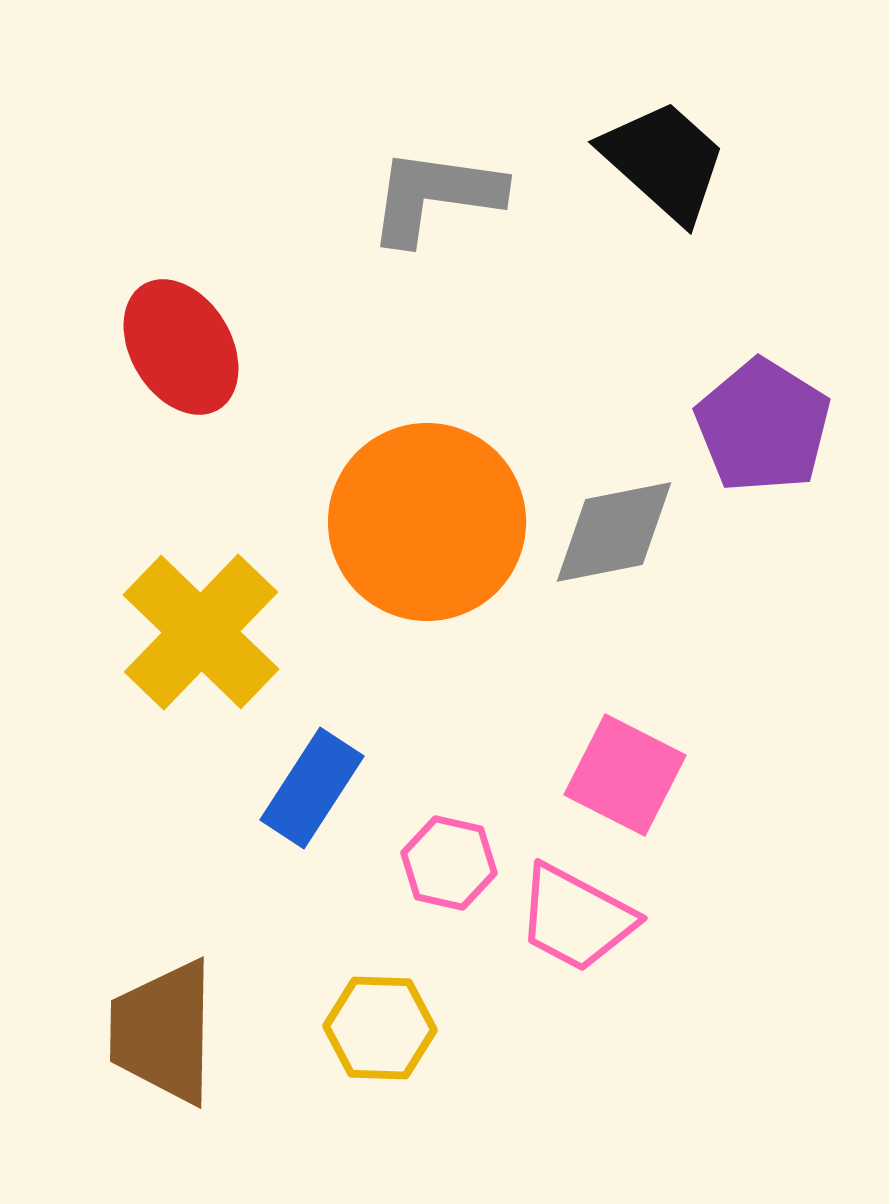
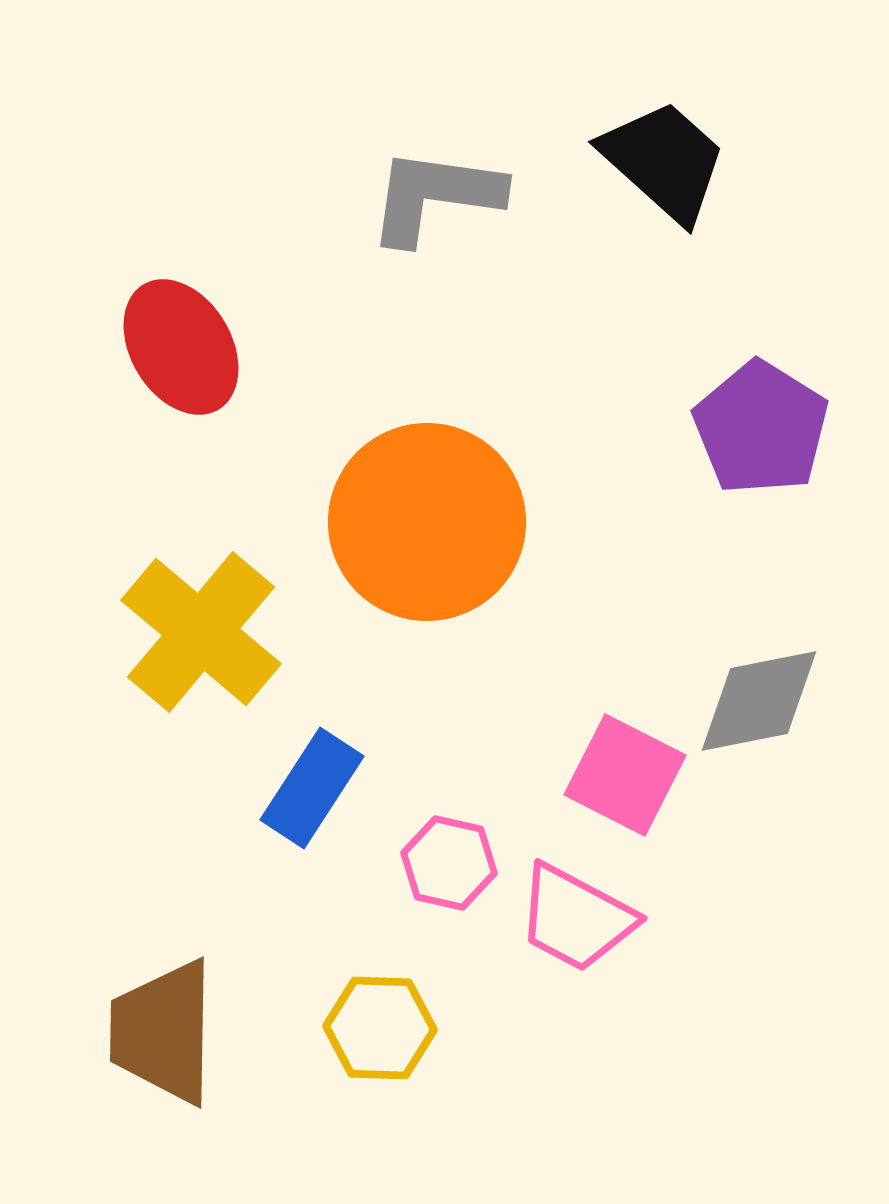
purple pentagon: moved 2 px left, 2 px down
gray diamond: moved 145 px right, 169 px down
yellow cross: rotated 4 degrees counterclockwise
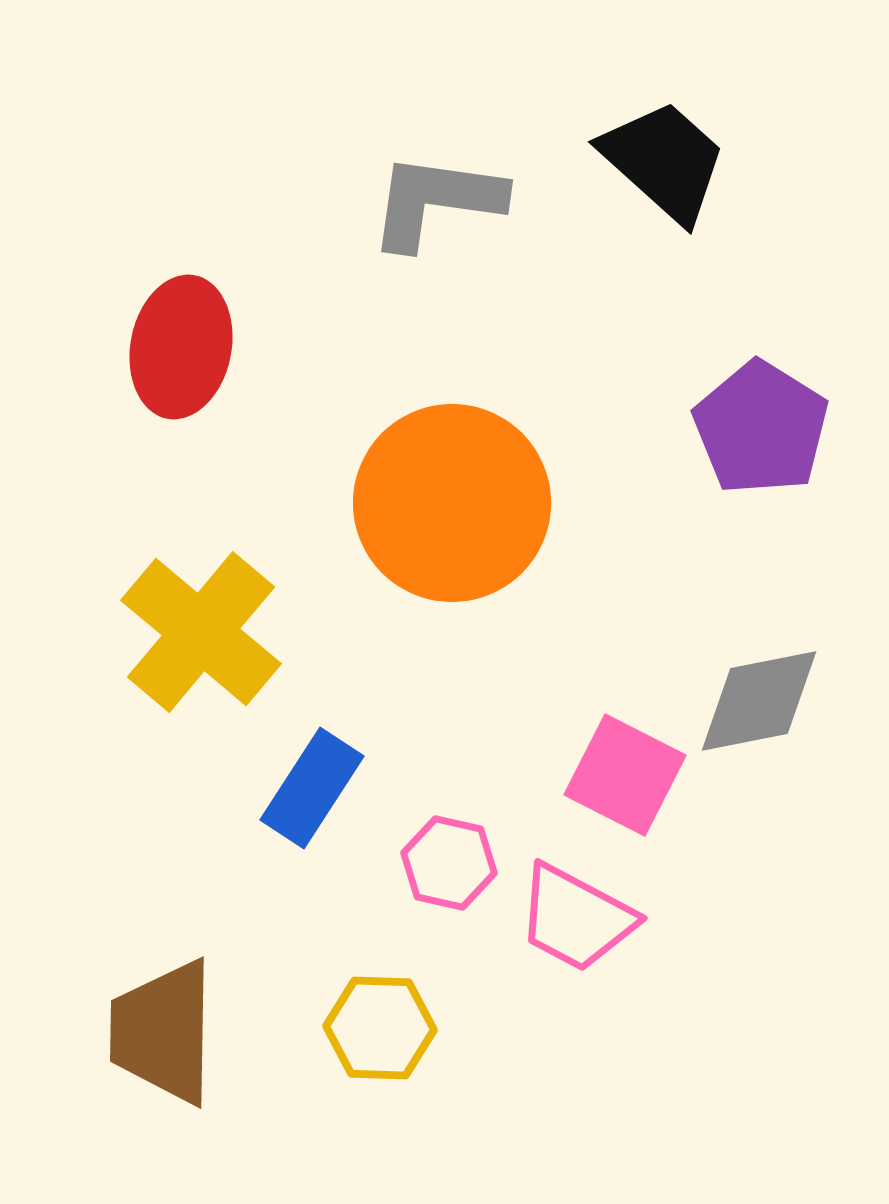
gray L-shape: moved 1 px right, 5 px down
red ellipse: rotated 42 degrees clockwise
orange circle: moved 25 px right, 19 px up
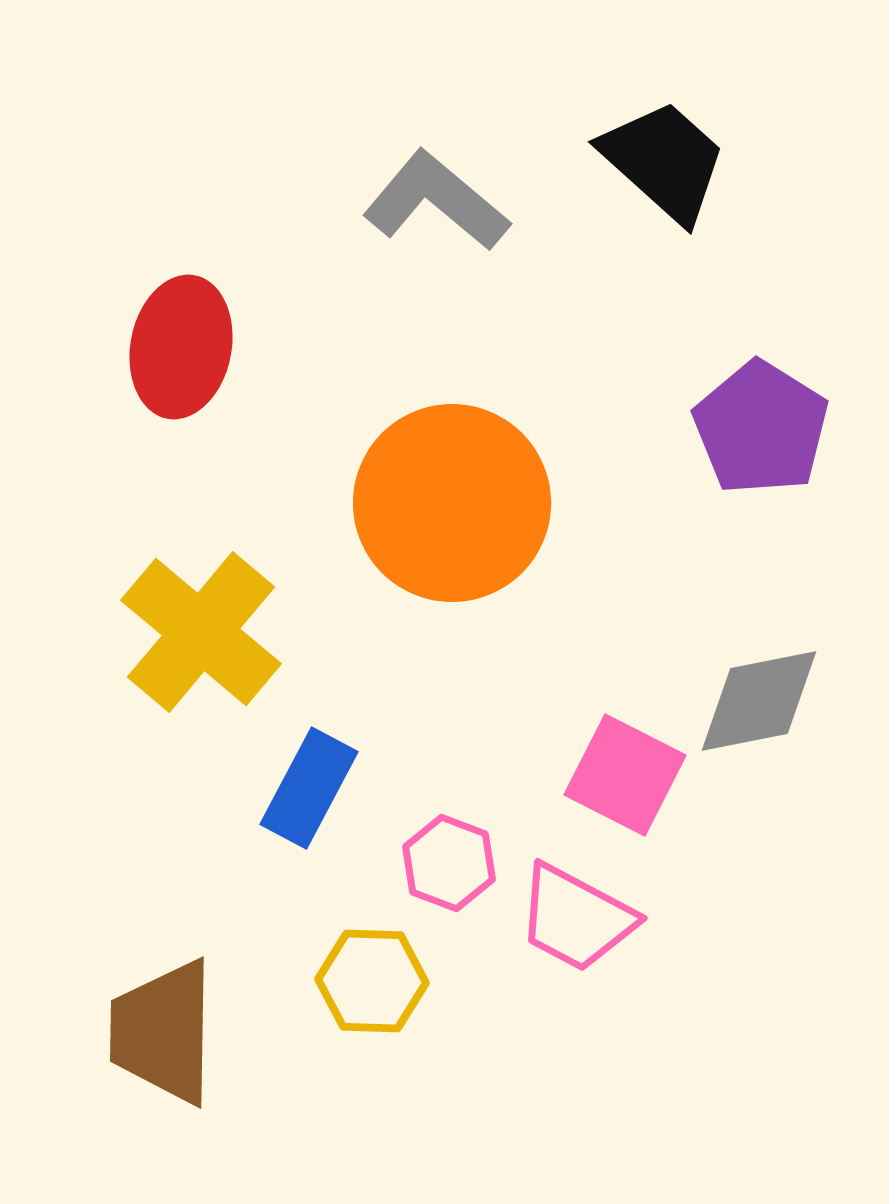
gray L-shape: rotated 32 degrees clockwise
blue rectangle: moved 3 px left; rotated 5 degrees counterclockwise
pink hexagon: rotated 8 degrees clockwise
yellow hexagon: moved 8 px left, 47 px up
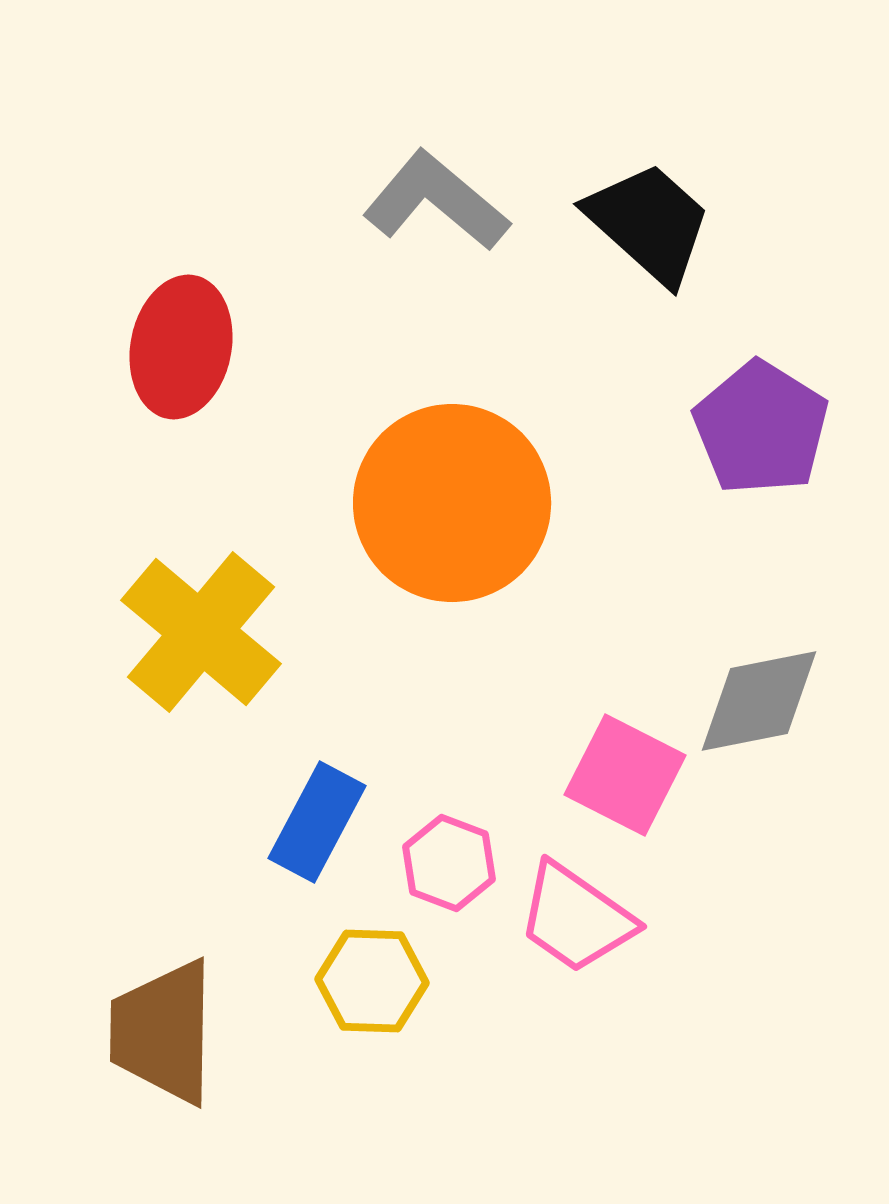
black trapezoid: moved 15 px left, 62 px down
blue rectangle: moved 8 px right, 34 px down
pink trapezoid: rotated 7 degrees clockwise
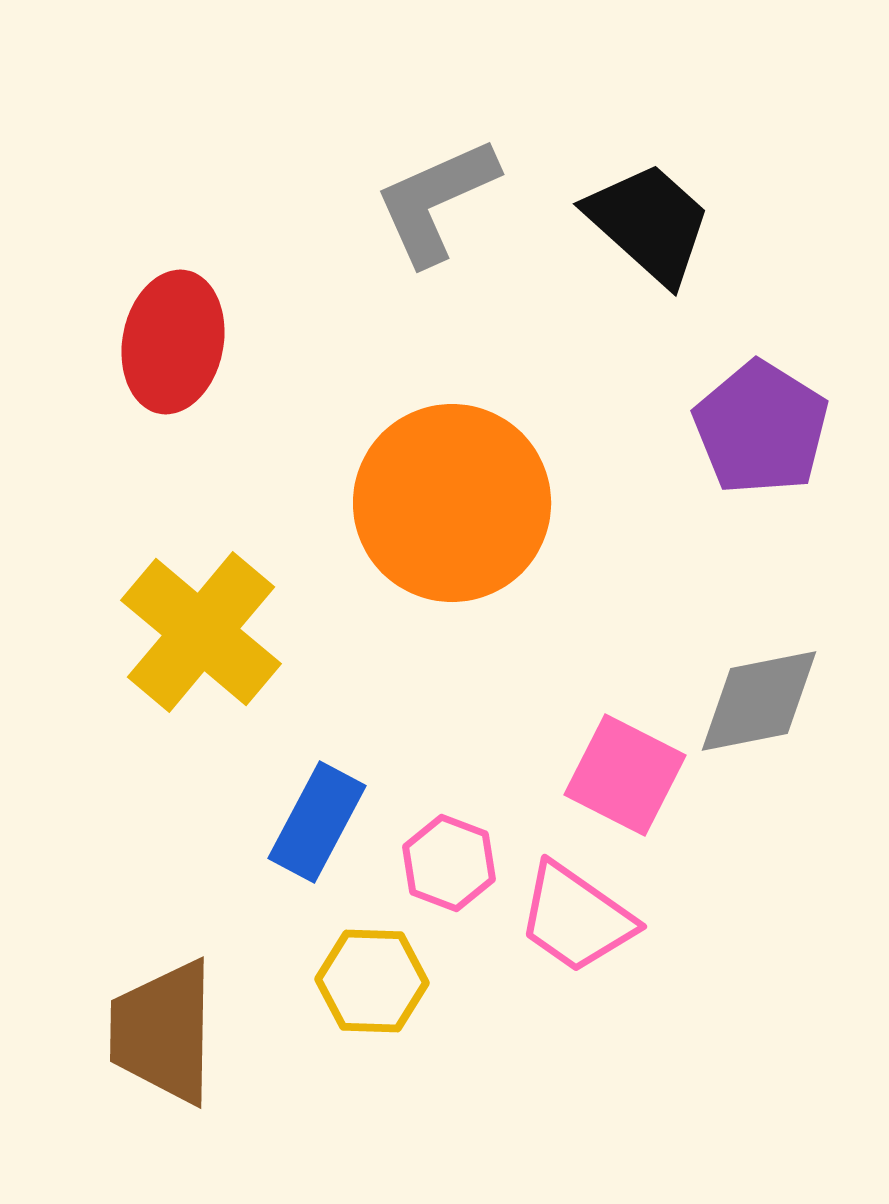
gray L-shape: rotated 64 degrees counterclockwise
red ellipse: moved 8 px left, 5 px up
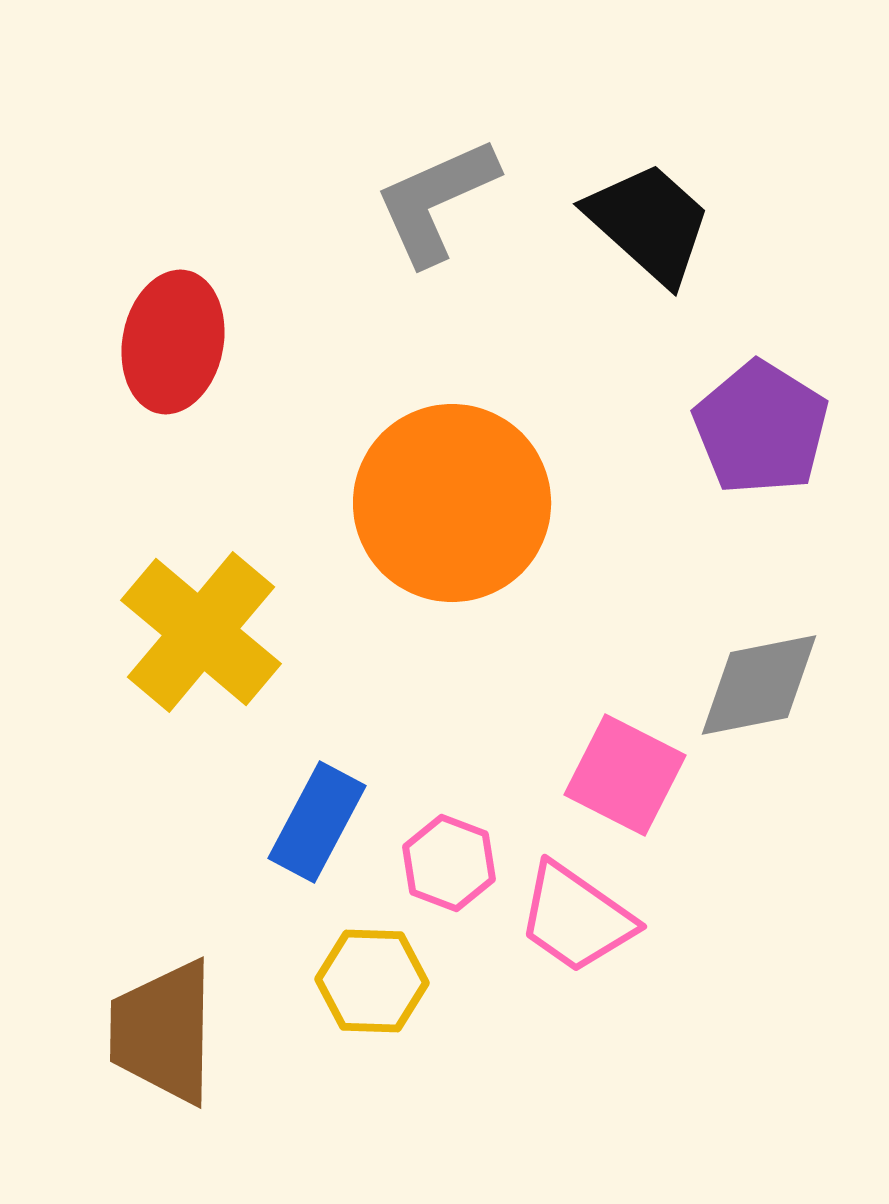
gray diamond: moved 16 px up
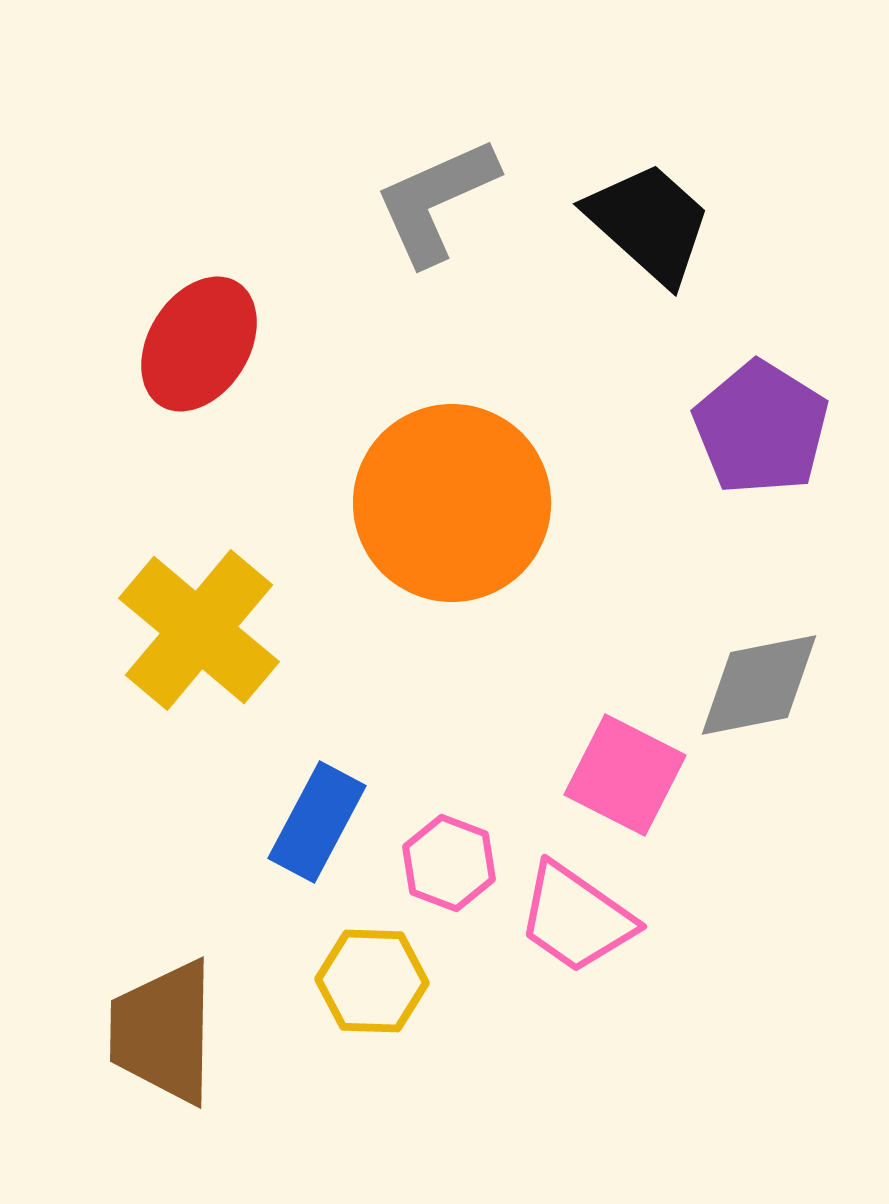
red ellipse: moved 26 px right, 2 px down; rotated 21 degrees clockwise
yellow cross: moved 2 px left, 2 px up
